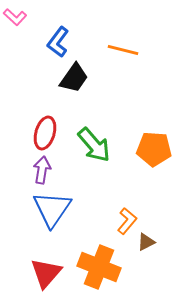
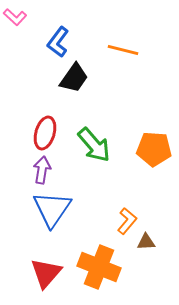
brown triangle: rotated 24 degrees clockwise
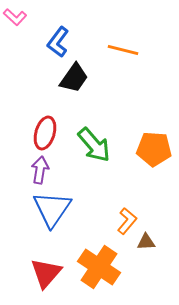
purple arrow: moved 2 px left
orange cross: rotated 12 degrees clockwise
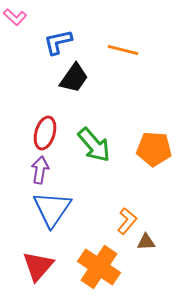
blue L-shape: rotated 40 degrees clockwise
red triangle: moved 8 px left, 7 px up
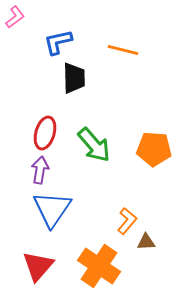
pink L-shape: rotated 80 degrees counterclockwise
black trapezoid: rotated 36 degrees counterclockwise
orange cross: moved 1 px up
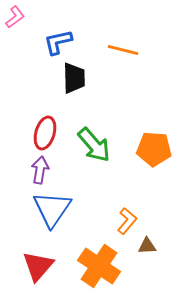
brown triangle: moved 1 px right, 4 px down
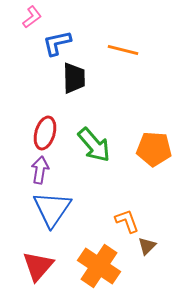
pink L-shape: moved 17 px right
blue L-shape: moved 1 px left, 1 px down
orange L-shape: rotated 60 degrees counterclockwise
brown triangle: rotated 42 degrees counterclockwise
